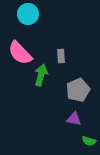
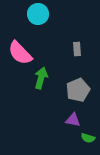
cyan circle: moved 10 px right
gray rectangle: moved 16 px right, 7 px up
green arrow: moved 3 px down
purple triangle: moved 1 px left, 1 px down
green semicircle: moved 1 px left, 3 px up
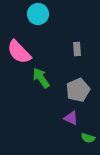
pink semicircle: moved 1 px left, 1 px up
green arrow: rotated 50 degrees counterclockwise
purple triangle: moved 2 px left, 2 px up; rotated 14 degrees clockwise
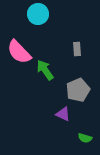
green arrow: moved 4 px right, 8 px up
purple triangle: moved 8 px left, 4 px up
green semicircle: moved 3 px left
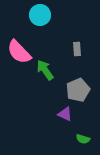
cyan circle: moved 2 px right, 1 px down
purple triangle: moved 2 px right
green semicircle: moved 2 px left, 1 px down
